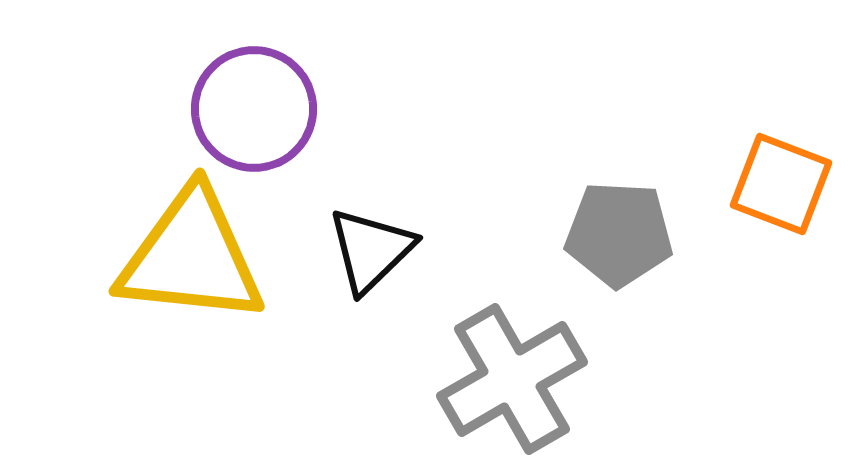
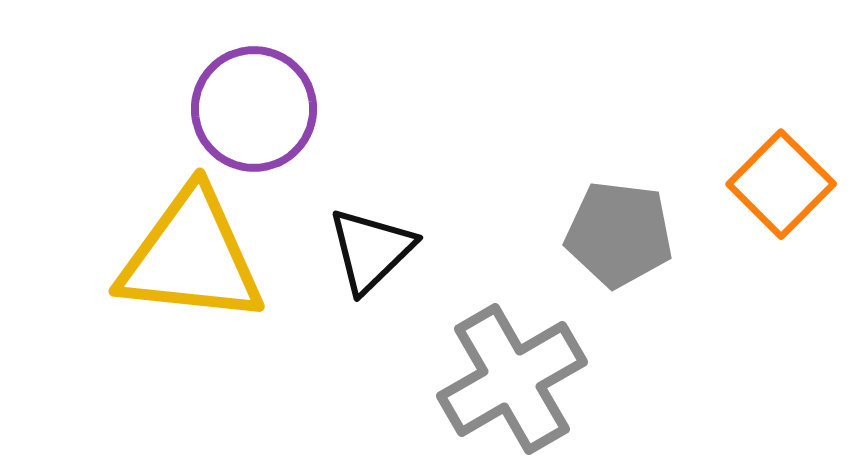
orange square: rotated 24 degrees clockwise
gray pentagon: rotated 4 degrees clockwise
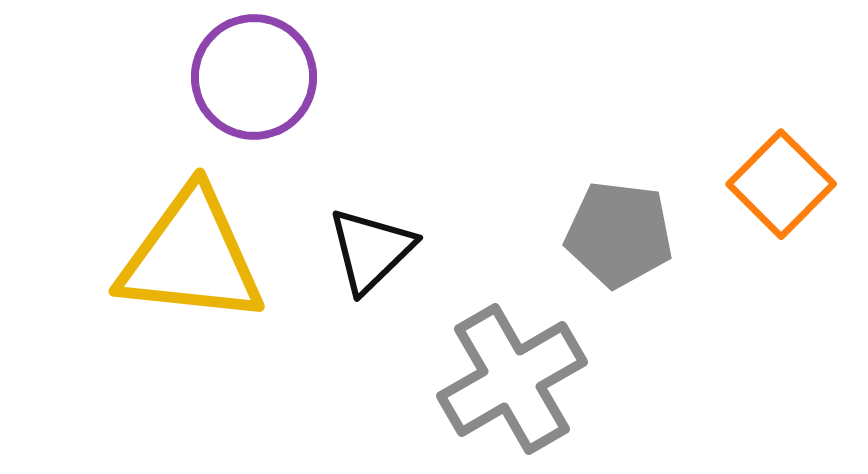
purple circle: moved 32 px up
